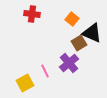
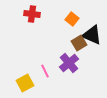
black triangle: moved 2 px down
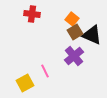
brown square: moved 4 px left, 11 px up
purple cross: moved 5 px right, 7 px up
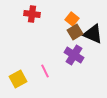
black triangle: moved 1 px right, 1 px up
purple cross: moved 1 px up; rotated 18 degrees counterclockwise
yellow square: moved 7 px left, 4 px up
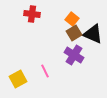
brown square: moved 1 px left, 1 px down
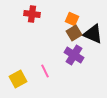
orange square: rotated 16 degrees counterclockwise
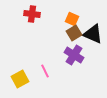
yellow square: moved 2 px right
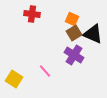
pink line: rotated 16 degrees counterclockwise
yellow square: moved 6 px left; rotated 30 degrees counterclockwise
